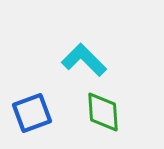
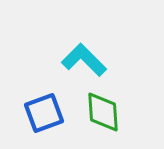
blue square: moved 12 px right
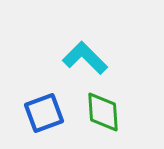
cyan L-shape: moved 1 px right, 2 px up
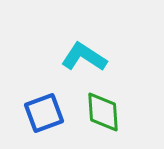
cyan L-shape: moved 1 px left, 1 px up; rotated 12 degrees counterclockwise
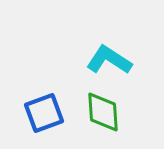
cyan L-shape: moved 25 px right, 3 px down
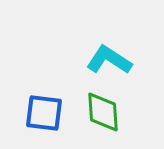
blue square: rotated 27 degrees clockwise
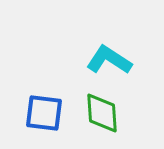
green diamond: moved 1 px left, 1 px down
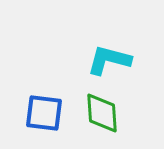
cyan L-shape: rotated 18 degrees counterclockwise
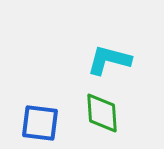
blue square: moved 4 px left, 10 px down
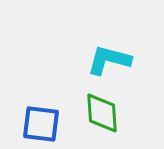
blue square: moved 1 px right, 1 px down
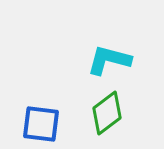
green diamond: moved 5 px right; rotated 57 degrees clockwise
